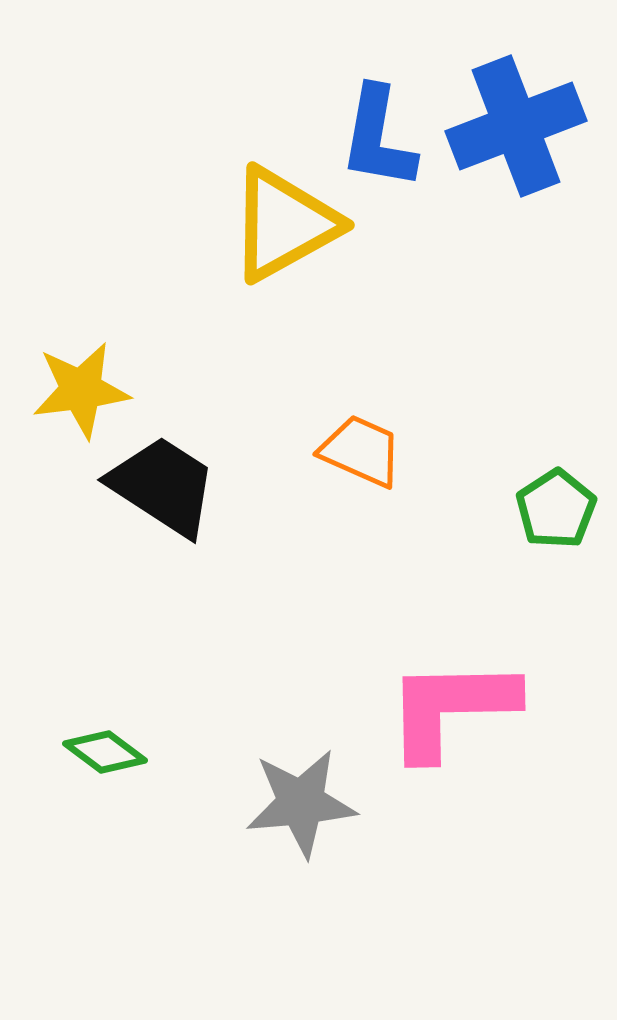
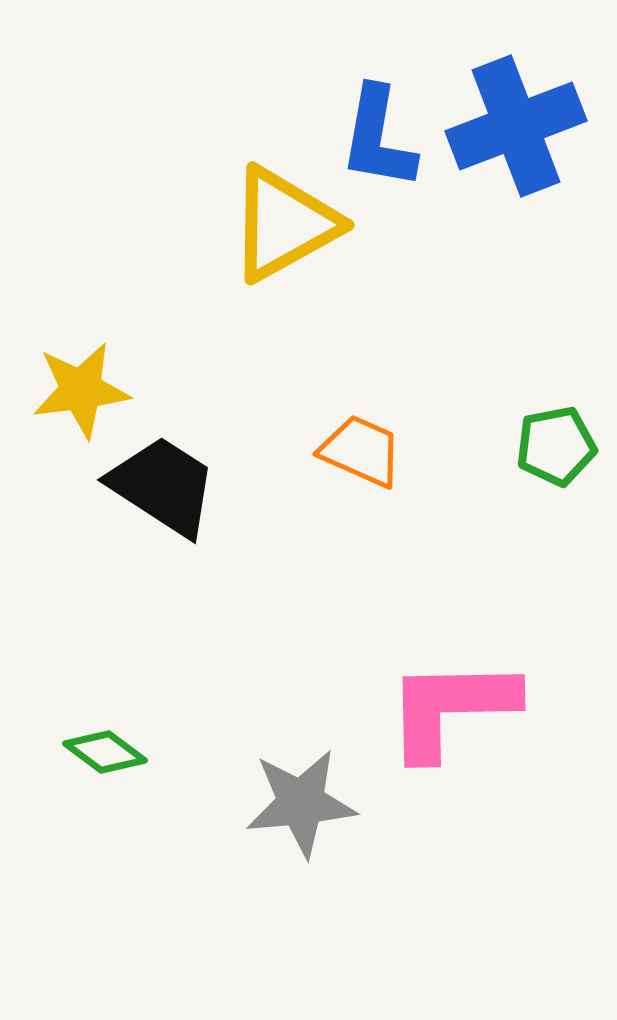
green pentagon: moved 63 px up; rotated 22 degrees clockwise
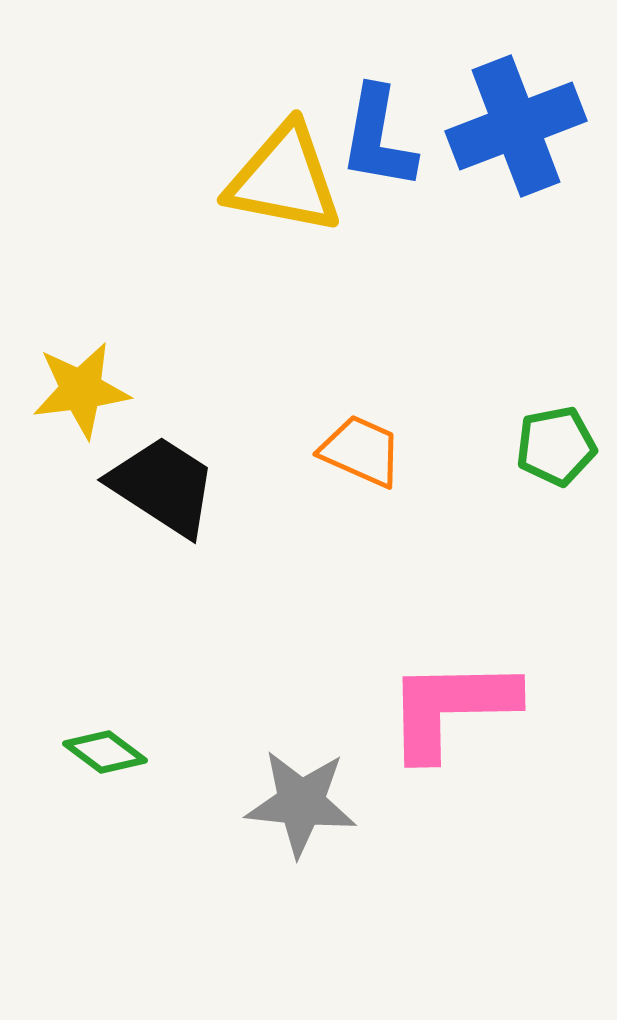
yellow triangle: moved 45 px up; rotated 40 degrees clockwise
gray star: rotated 11 degrees clockwise
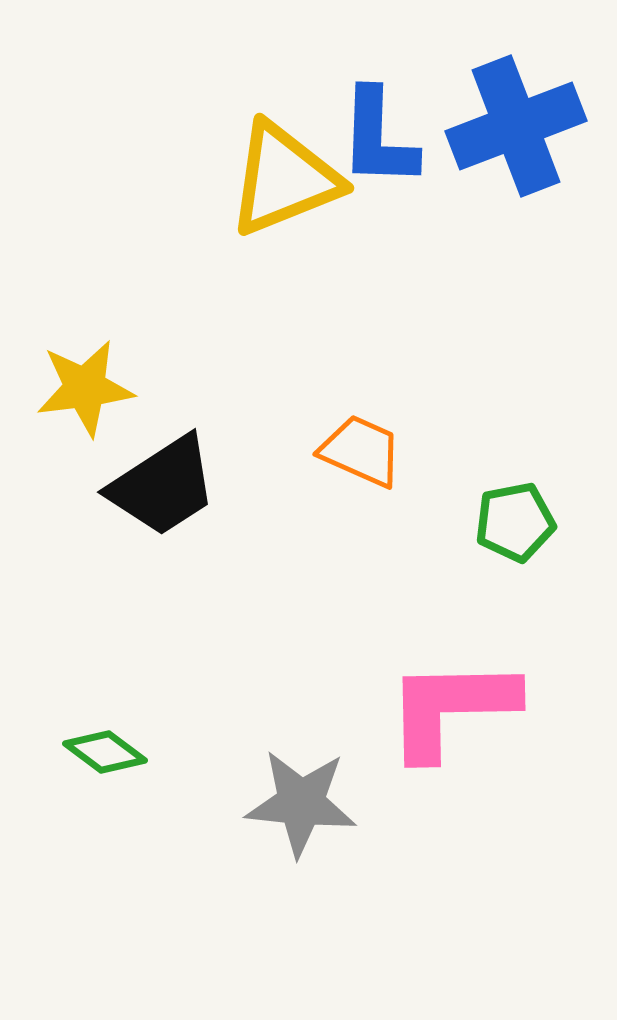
blue L-shape: rotated 8 degrees counterclockwise
yellow triangle: rotated 33 degrees counterclockwise
yellow star: moved 4 px right, 2 px up
green pentagon: moved 41 px left, 76 px down
black trapezoid: rotated 114 degrees clockwise
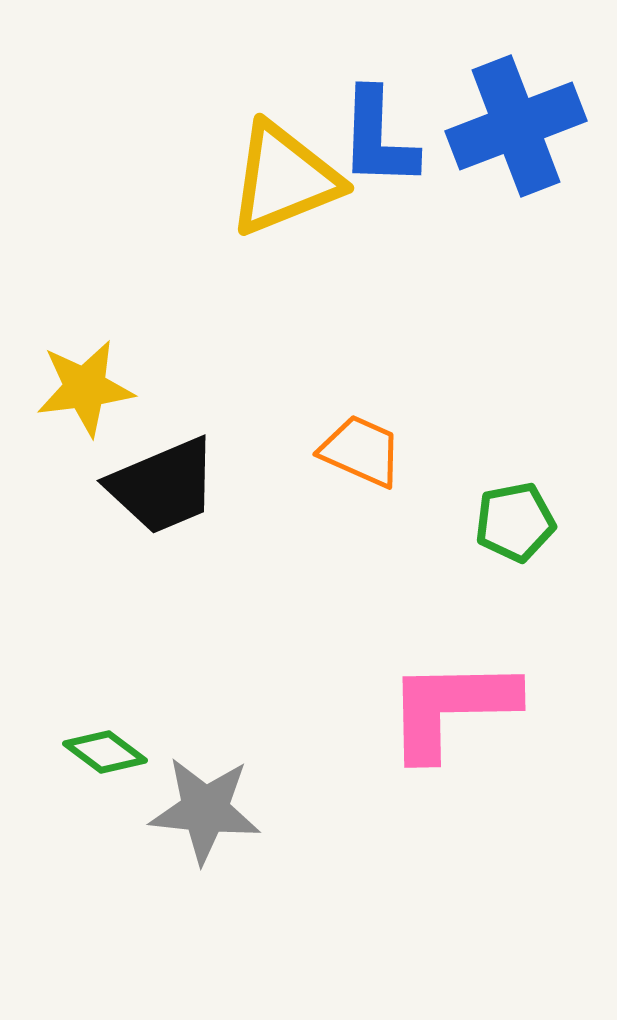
black trapezoid: rotated 10 degrees clockwise
gray star: moved 96 px left, 7 px down
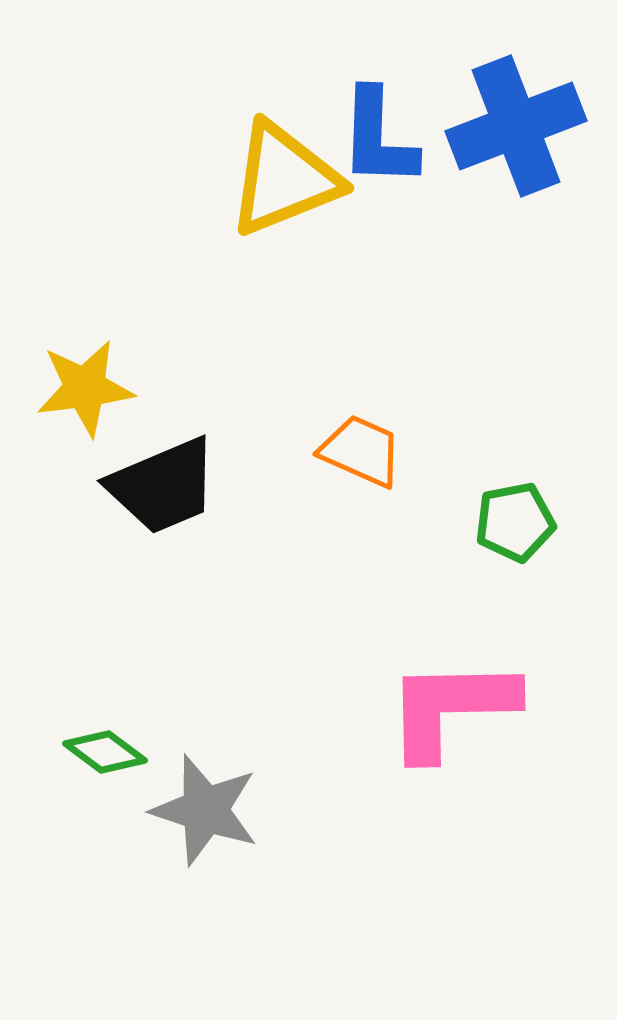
gray star: rotated 12 degrees clockwise
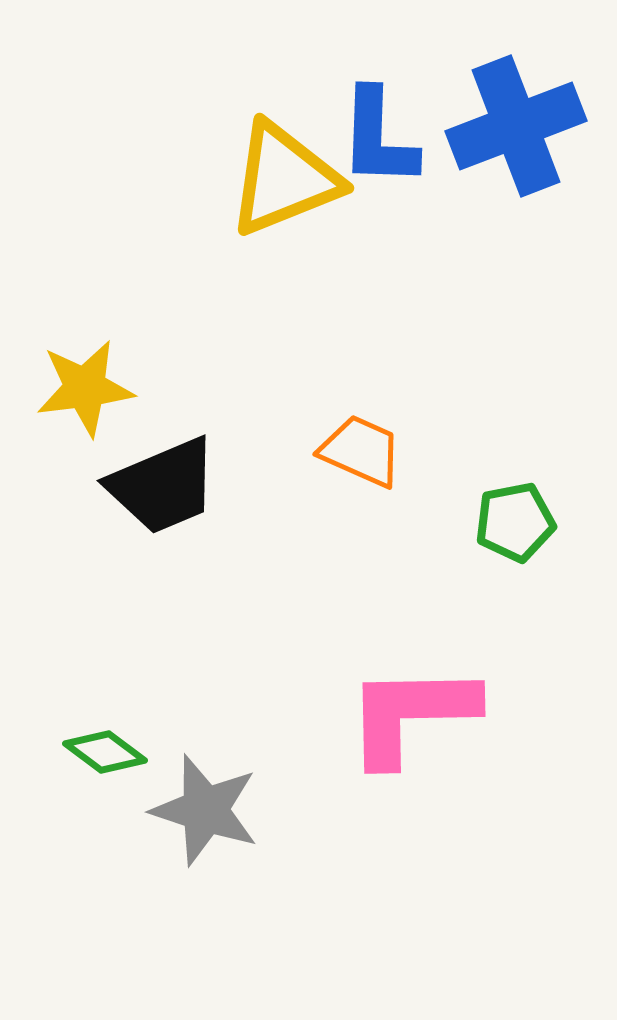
pink L-shape: moved 40 px left, 6 px down
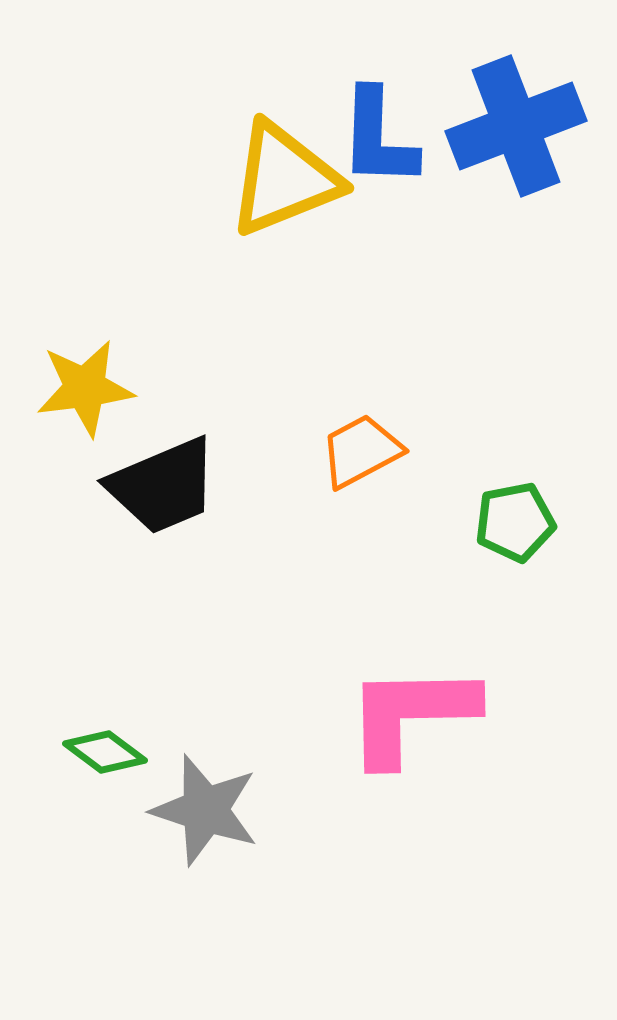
orange trapezoid: rotated 52 degrees counterclockwise
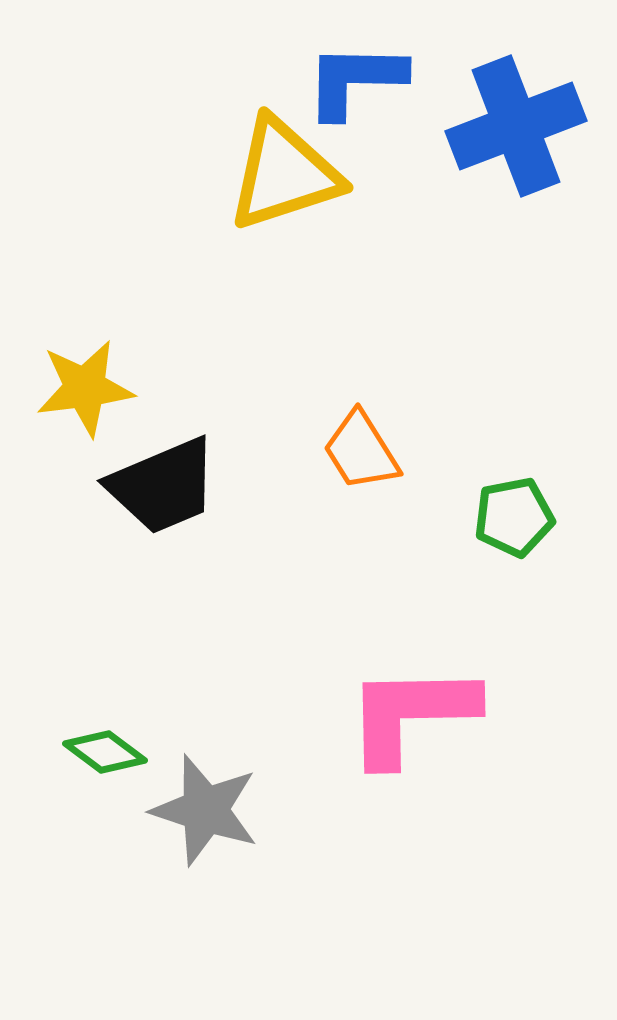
blue L-shape: moved 23 px left, 58 px up; rotated 89 degrees clockwise
yellow triangle: moved 5 px up; rotated 4 degrees clockwise
orange trapezoid: rotated 94 degrees counterclockwise
green pentagon: moved 1 px left, 5 px up
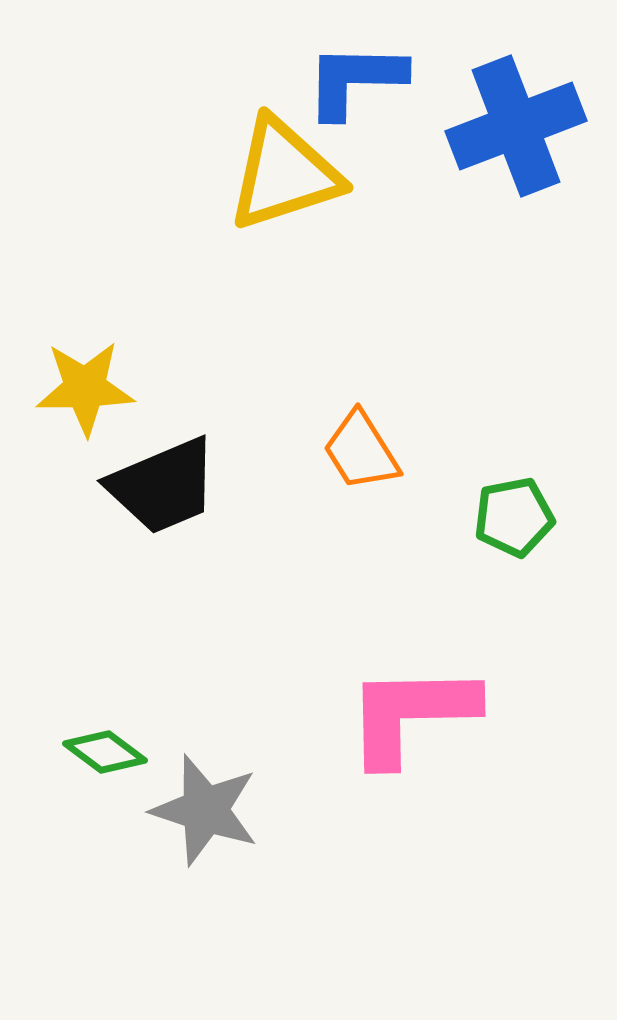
yellow star: rotated 6 degrees clockwise
